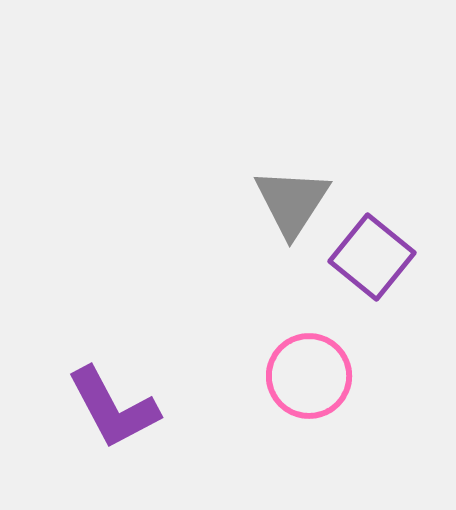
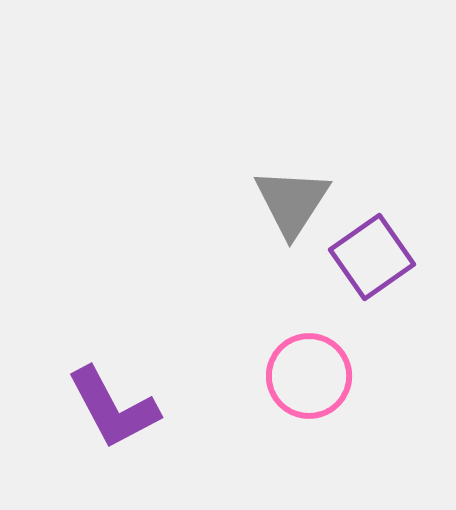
purple square: rotated 16 degrees clockwise
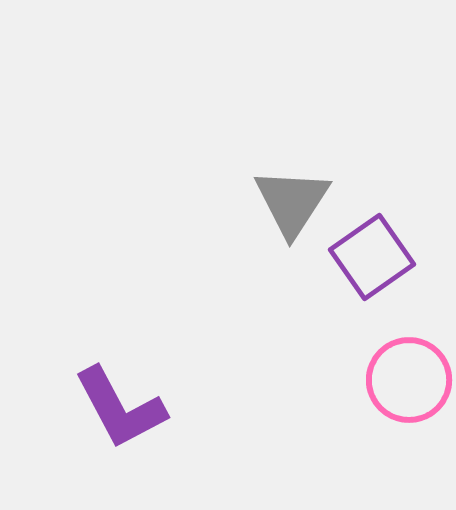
pink circle: moved 100 px right, 4 px down
purple L-shape: moved 7 px right
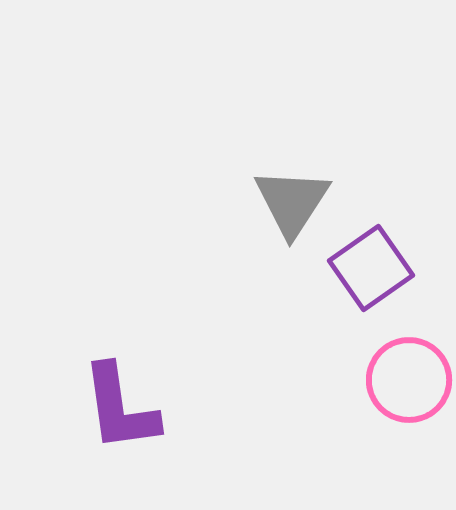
purple square: moved 1 px left, 11 px down
purple L-shape: rotated 20 degrees clockwise
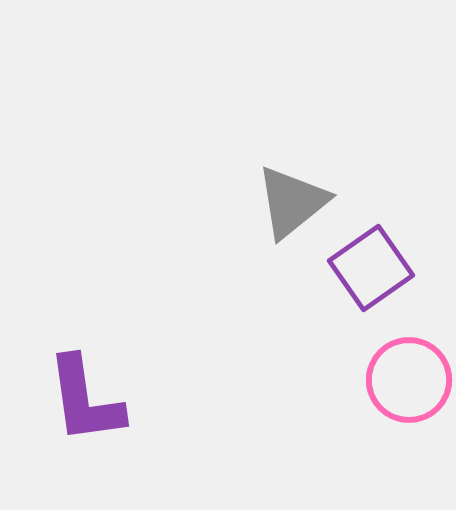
gray triangle: rotated 18 degrees clockwise
purple L-shape: moved 35 px left, 8 px up
